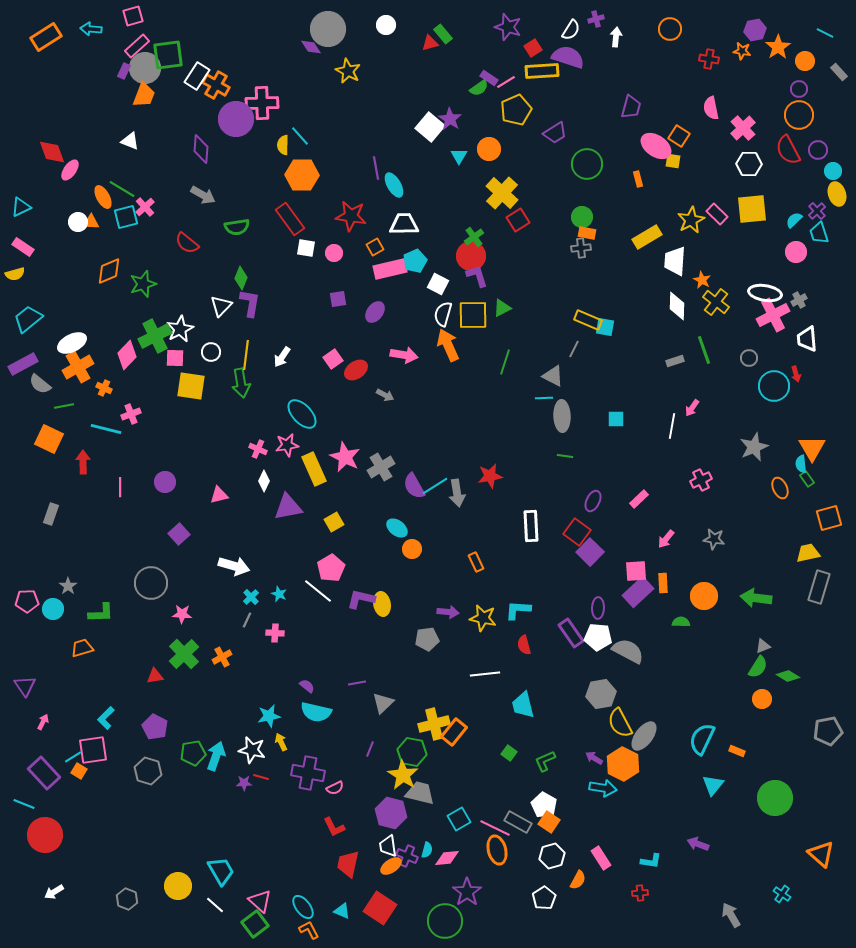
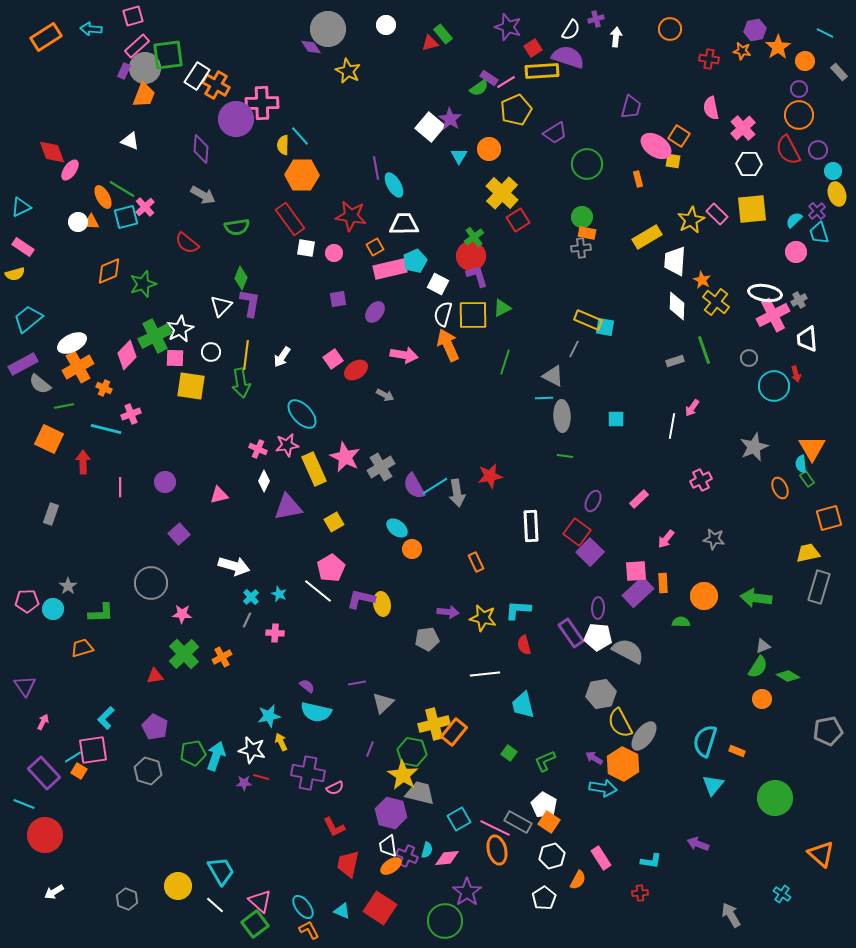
cyan semicircle at (702, 739): moved 3 px right, 2 px down; rotated 8 degrees counterclockwise
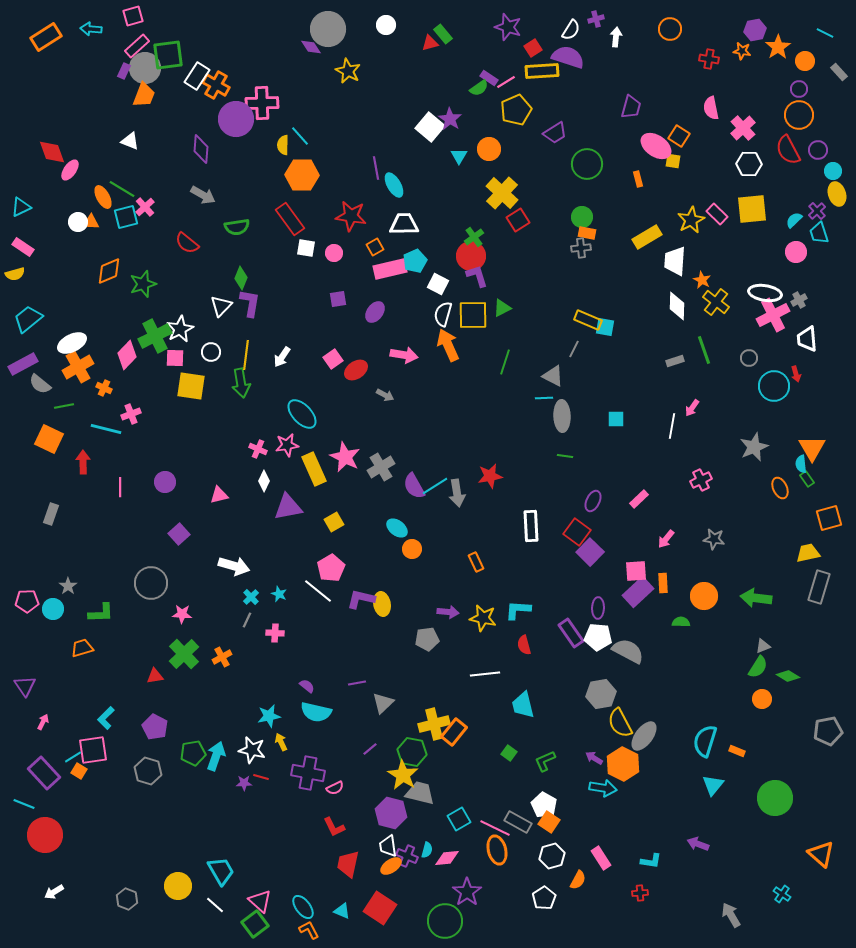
purple line at (370, 749): rotated 28 degrees clockwise
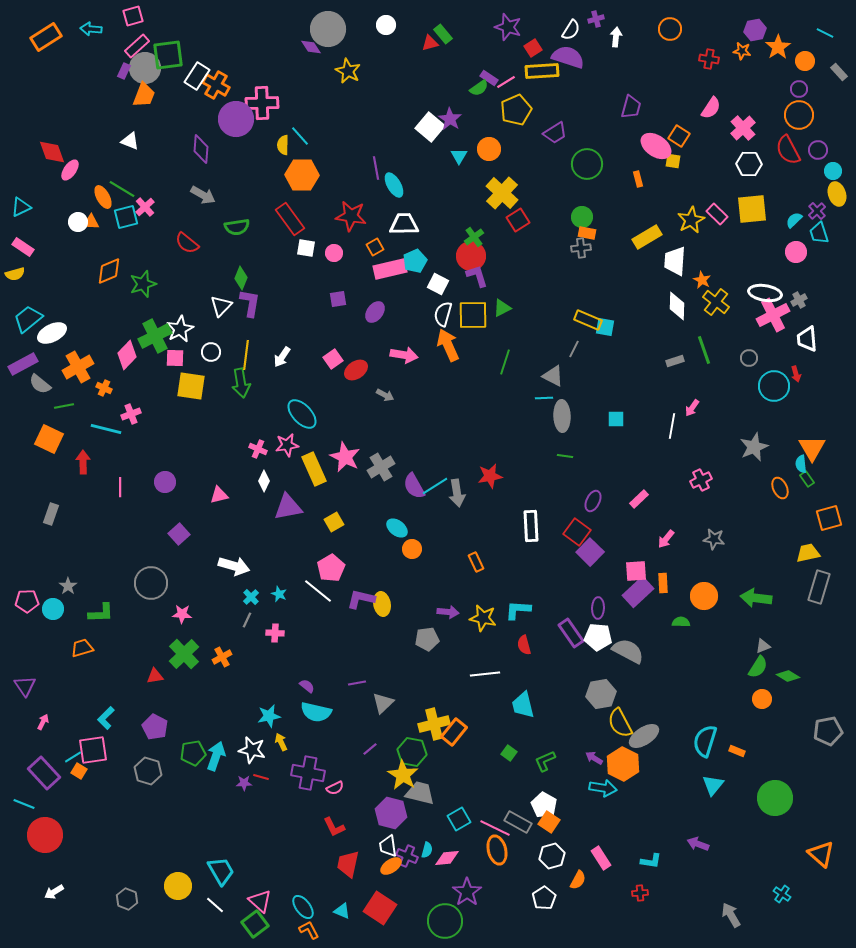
pink semicircle at (711, 108): rotated 135 degrees counterclockwise
white ellipse at (72, 343): moved 20 px left, 10 px up
gray ellipse at (644, 736): rotated 20 degrees clockwise
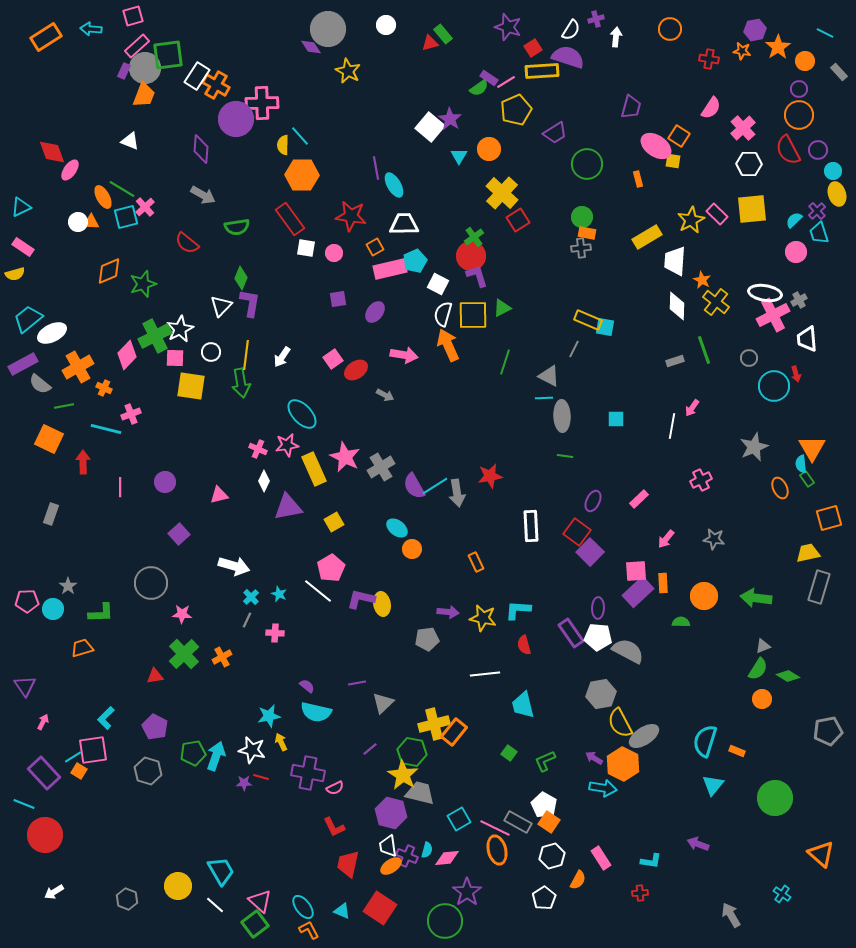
gray triangle at (553, 376): moved 4 px left
green semicircle at (758, 667): moved 2 px down
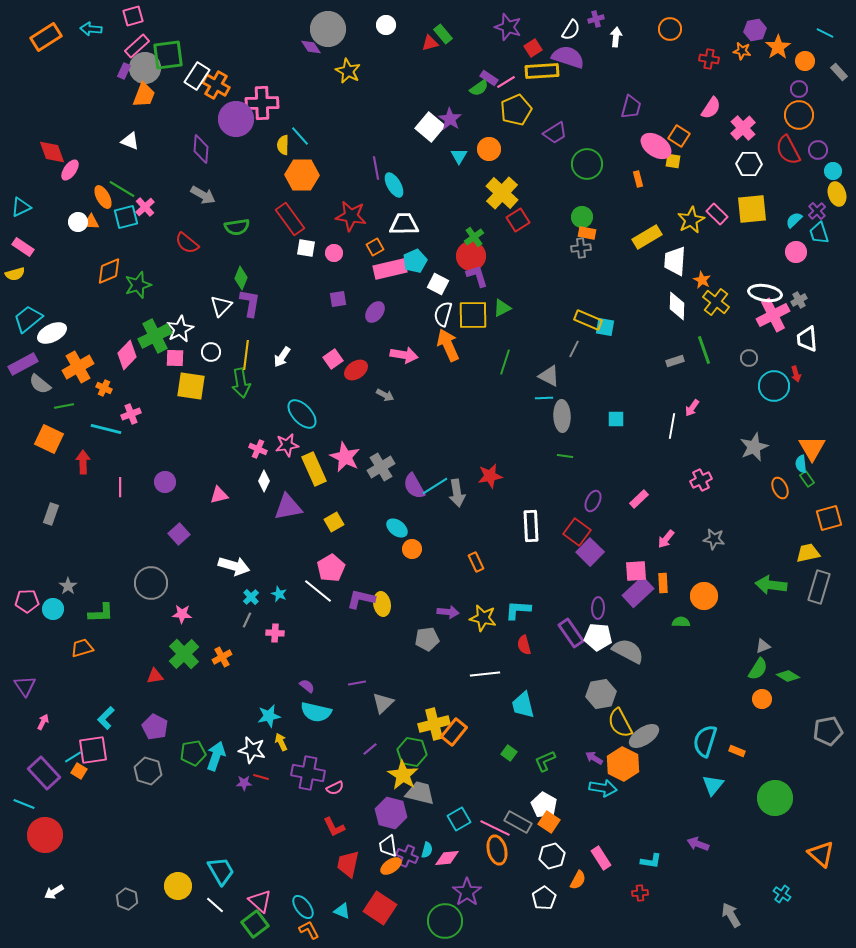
green star at (143, 284): moved 5 px left, 1 px down
green arrow at (756, 598): moved 15 px right, 13 px up
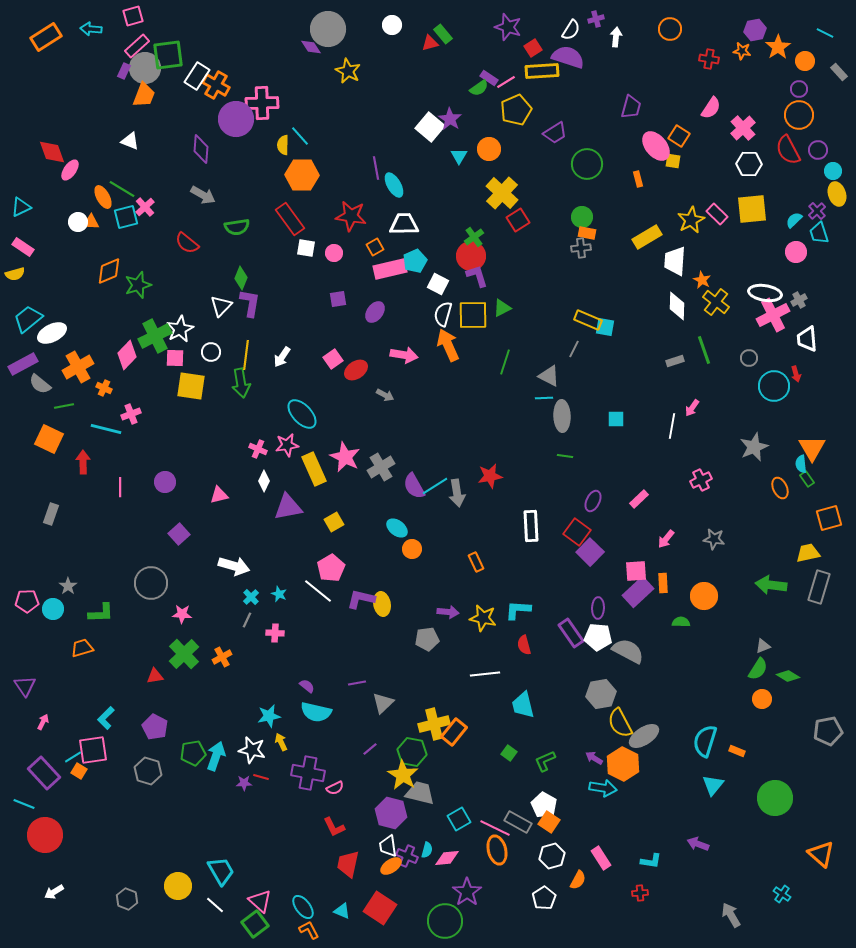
white circle at (386, 25): moved 6 px right
pink ellipse at (656, 146): rotated 16 degrees clockwise
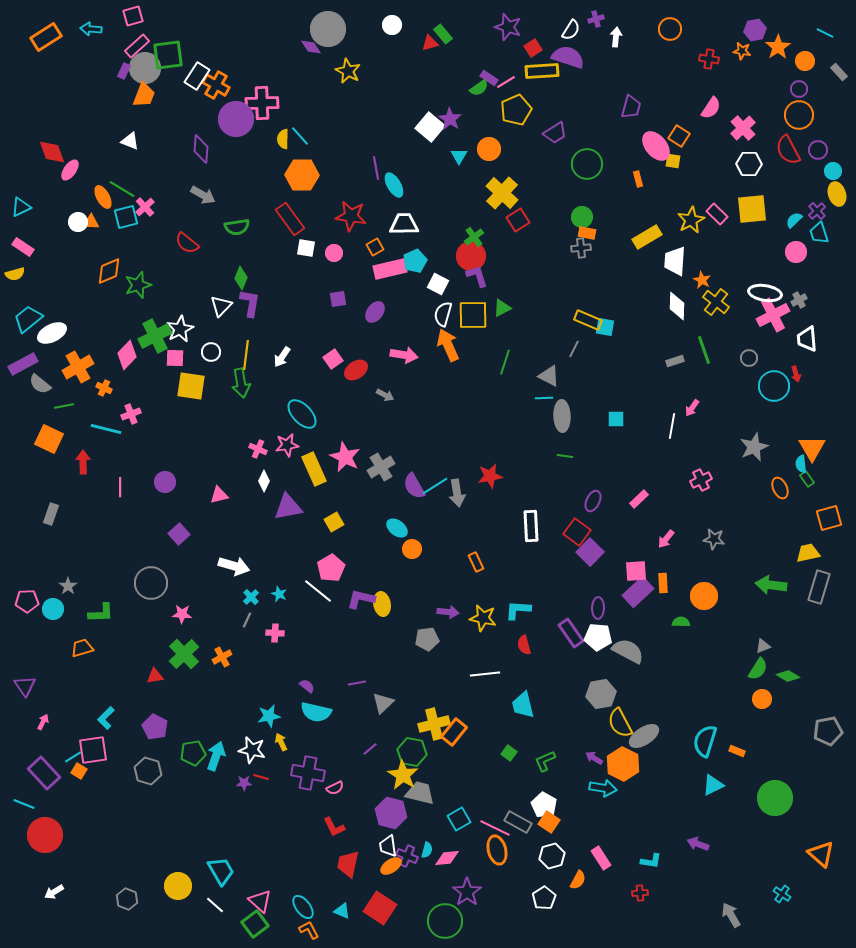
yellow semicircle at (283, 145): moved 6 px up
cyan triangle at (713, 785): rotated 25 degrees clockwise
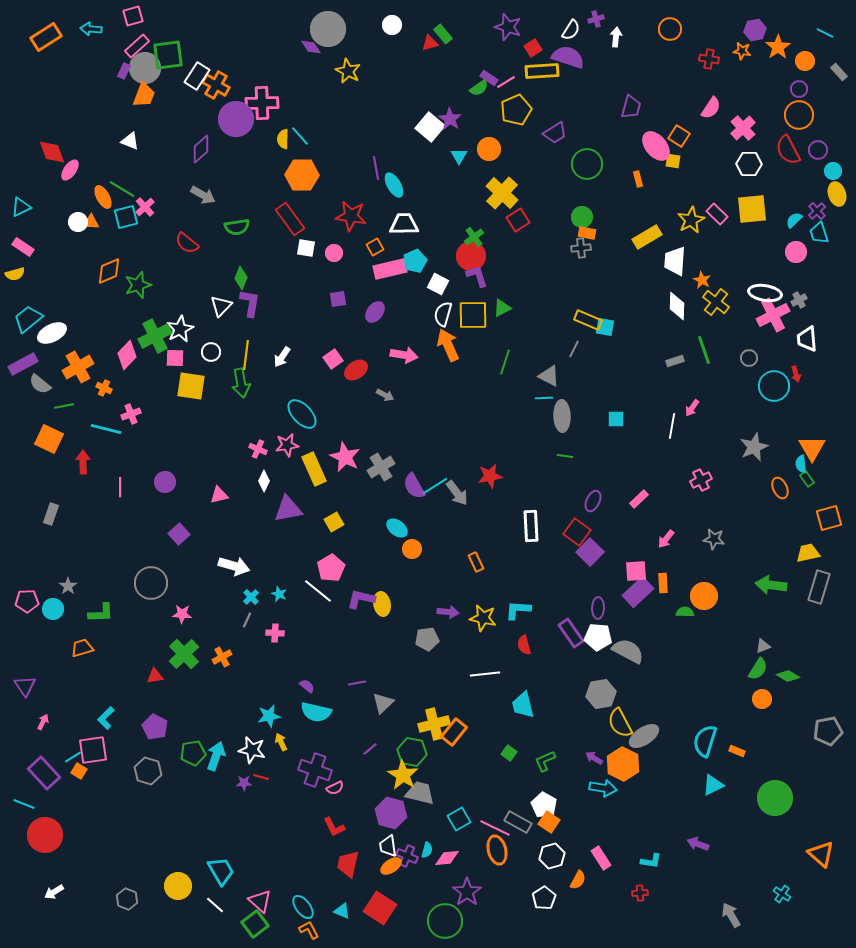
purple diamond at (201, 149): rotated 44 degrees clockwise
gray arrow at (457, 493): rotated 28 degrees counterclockwise
purple triangle at (288, 507): moved 2 px down
green semicircle at (681, 622): moved 4 px right, 10 px up
purple cross at (308, 773): moved 7 px right, 3 px up; rotated 8 degrees clockwise
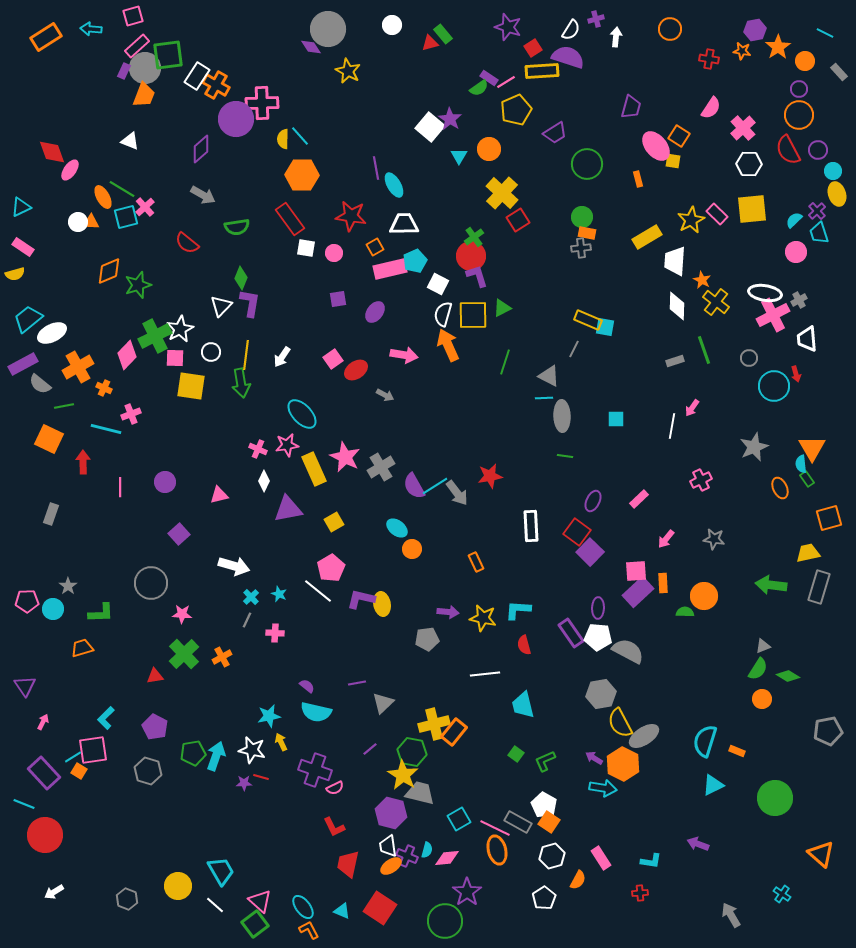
green square at (509, 753): moved 7 px right, 1 px down
